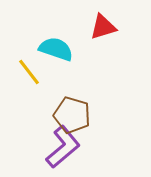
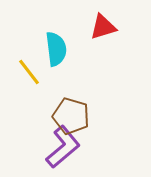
cyan semicircle: rotated 64 degrees clockwise
brown pentagon: moved 1 px left, 1 px down
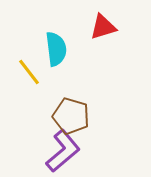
purple L-shape: moved 4 px down
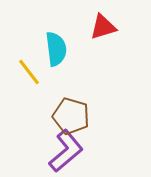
purple L-shape: moved 3 px right
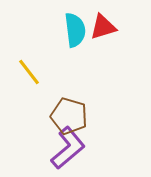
cyan semicircle: moved 19 px right, 19 px up
brown pentagon: moved 2 px left
purple L-shape: moved 2 px right, 3 px up
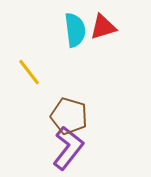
purple L-shape: rotated 12 degrees counterclockwise
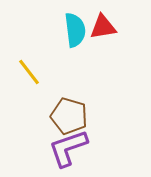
red triangle: rotated 8 degrees clockwise
purple L-shape: rotated 147 degrees counterclockwise
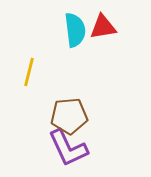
yellow line: rotated 52 degrees clockwise
brown pentagon: rotated 21 degrees counterclockwise
purple L-shape: rotated 96 degrees counterclockwise
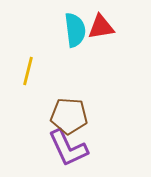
red triangle: moved 2 px left
yellow line: moved 1 px left, 1 px up
brown pentagon: rotated 9 degrees clockwise
